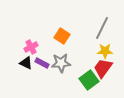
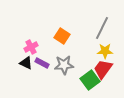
gray star: moved 3 px right, 2 px down
red trapezoid: moved 1 px down
green square: moved 1 px right
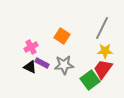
black triangle: moved 4 px right, 4 px down
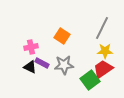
pink cross: rotated 16 degrees clockwise
red trapezoid: rotated 20 degrees clockwise
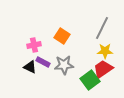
pink cross: moved 3 px right, 2 px up
purple rectangle: moved 1 px right, 1 px up
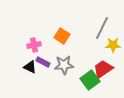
yellow star: moved 8 px right, 6 px up
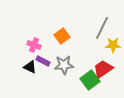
orange square: rotated 21 degrees clockwise
pink cross: rotated 32 degrees clockwise
purple rectangle: moved 1 px up
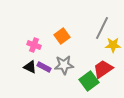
purple rectangle: moved 1 px right, 6 px down
green square: moved 1 px left, 1 px down
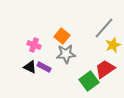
gray line: moved 2 px right; rotated 15 degrees clockwise
orange square: rotated 14 degrees counterclockwise
yellow star: rotated 21 degrees counterclockwise
gray star: moved 2 px right, 11 px up
red trapezoid: moved 2 px right
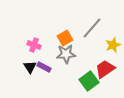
gray line: moved 12 px left
orange square: moved 3 px right, 2 px down; rotated 21 degrees clockwise
black triangle: rotated 32 degrees clockwise
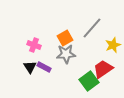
red trapezoid: moved 2 px left
